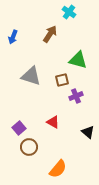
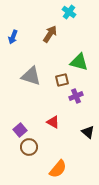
green triangle: moved 1 px right, 2 px down
purple square: moved 1 px right, 2 px down
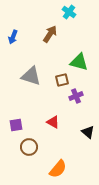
purple square: moved 4 px left, 5 px up; rotated 32 degrees clockwise
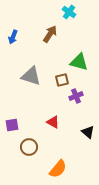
purple square: moved 4 px left
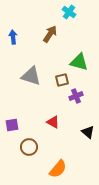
blue arrow: rotated 152 degrees clockwise
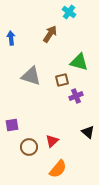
blue arrow: moved 2 px left, 1 px down
red triangle: moved 1 px left, 19 px down; rotated 48 degrees clockwise
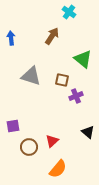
brown arrow: moved 2 px right, 2 px down
green triangle: moved 4 px right, 3 px up; rotated 24 degrees clockwise
brown square: rotated 24 degrees clockwise
purple square: moved 1 px right, 1 px down
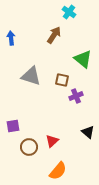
brown arrow: moved 2 px right, 1 px up
orange semicircle: moved 2 px down
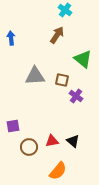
cyan cross: moved 4 px left, 2 px up
brown arrow: moved 3 px right
gray triangle: moved 4 px right; rotated 20 degrees counterclockwise
purple cross: rotated 32 degrees counterclockwise
black triangle: moved 15 px left, 9 px down
red triangle: rotated 32 degrees clockwise
